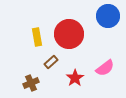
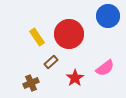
yellow rectangle: rotated 24 degrees counterclockwise
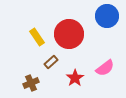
blue circle: moved 1 px left
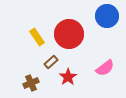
red star: moved 7 px left, 1 px up
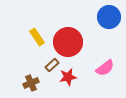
blue circle: moved 2 px right, 1 px down
red circle: moved 1 px left, 8 px down
brown rectangle: moved 1 px right, 3 px down
red star: rotated 24 degrees clockwise
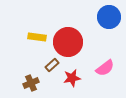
yellow rectangle: rotated 48 degrees counterclockwise
red star: moved 4 px right, 1 px down
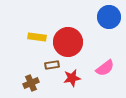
brown rectangle: rotated 32 degrees clockwise
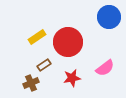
yellow rectangle: rotated 42 degrees counterclockwise
brown rectangle: moved 8 px left; rotated 24 degrees counterclockwise
